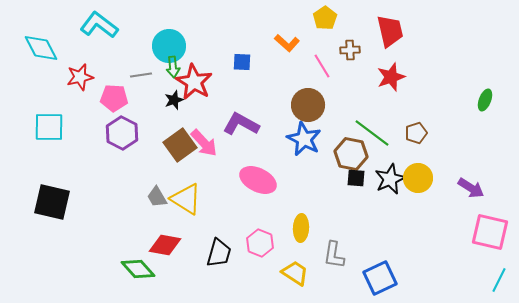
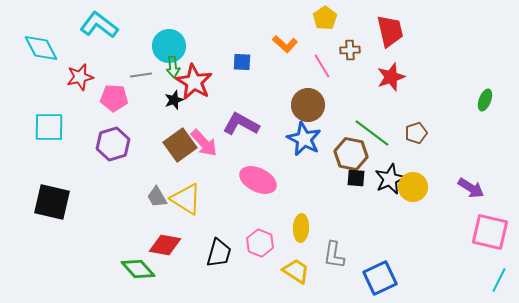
orange L-shape at (287, 43): moved 2 px left, 1 px down
purple hexagon at (122, 133): moved 9 px left, 11 px down; rotated 16 degrees clockwise
yellow circle at (418, 178): moved 5 px left, 9 px down
yellow trapezoid at (295, 273): moved 1 px right, 2 px up
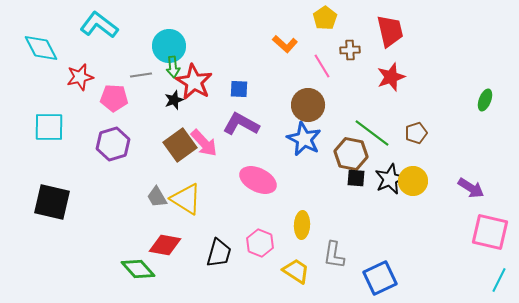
blue square at (242, 62): moved 3 px left, 27 px down
yellow circle at (413, 187): moved 6 px up
yellow ellipse at (301, 228): moved 1 px right, 3 px up
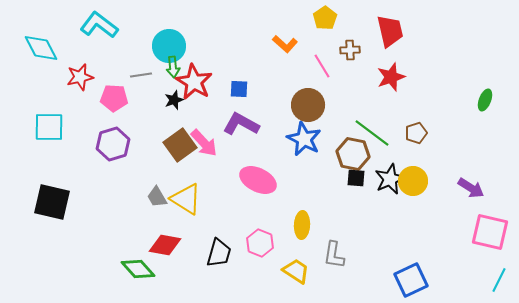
brown hexagon at (351, 154): moved 2 px right
blue square at (380, 278): moved 31 px right, 2 px down
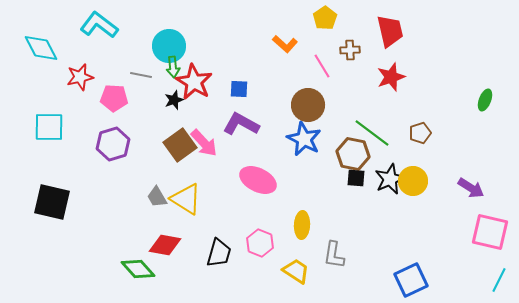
gray line at (141, 75): rotated 20 degrees clockwise
brown pentagon at (416, 133): moved 4 px right
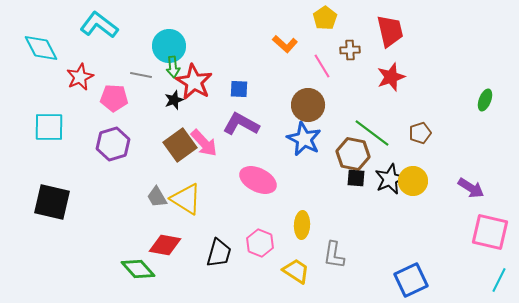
red star at (80, 77): rotated 12 degrees counterclockwise
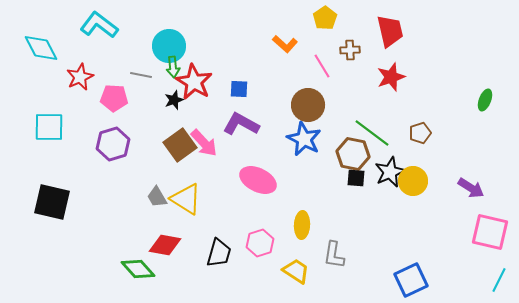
black star at (390, 179): moved 7 px up
pink hexagon at (260, 243): rotated 20 degrees clockwise
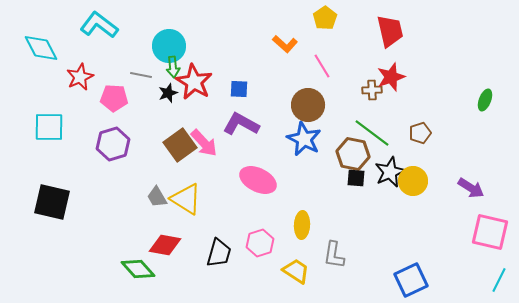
brown cross at (350, 50): moved 22 px right, 40 px down
black star at (174, 100): moved 6 px left, 7 px up
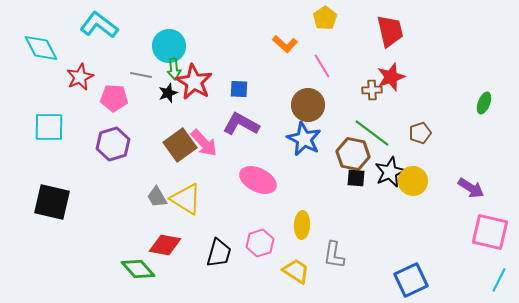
green arrow at (173, 67): moved 1 px right, 2 px down
green ellipse at (485, 100): moved 1 px left, 3 px down
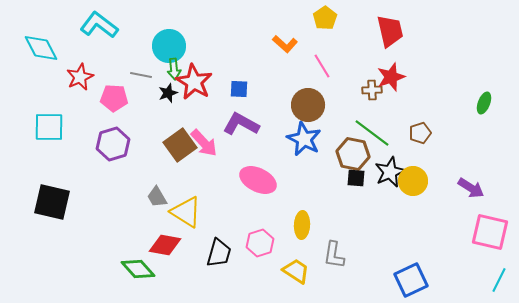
yellow triangle at (186, 199): moved 13 px down
